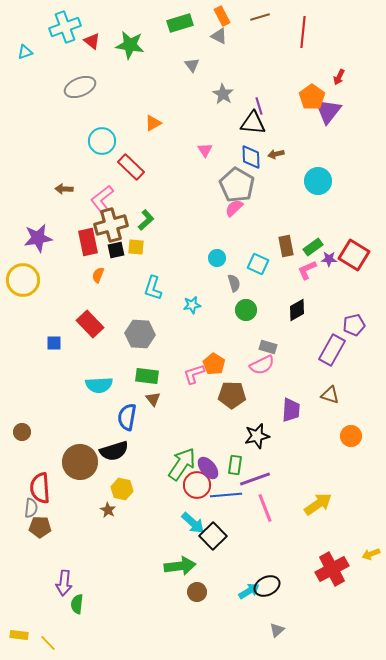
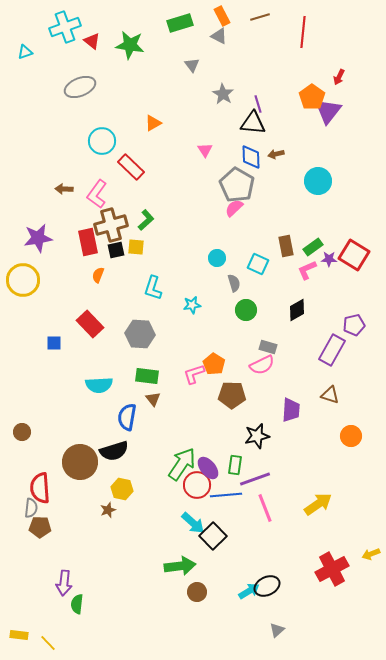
purple line at (259, 106): moved 1 px left, 2 px up
pink L-shape at (102, 199): moved 5 px left, 5 px up; rotated 16 degrees counterclockwise
brown star at (108, 510): rotated 21 degrees clockwise
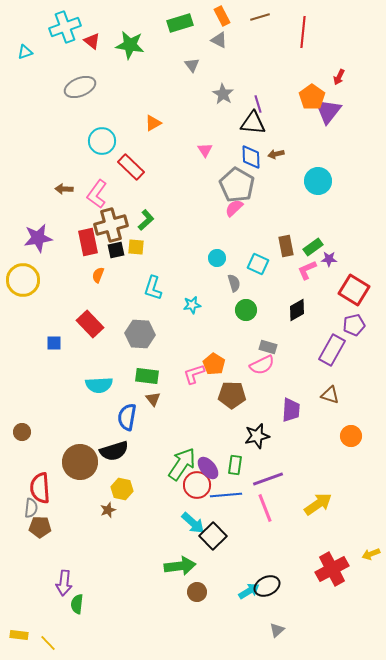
gray triangle at (219, 36): moved 4 px down
red square at (354, 255): moved 35 px down
purple line at (255, 479): moved 13 px right
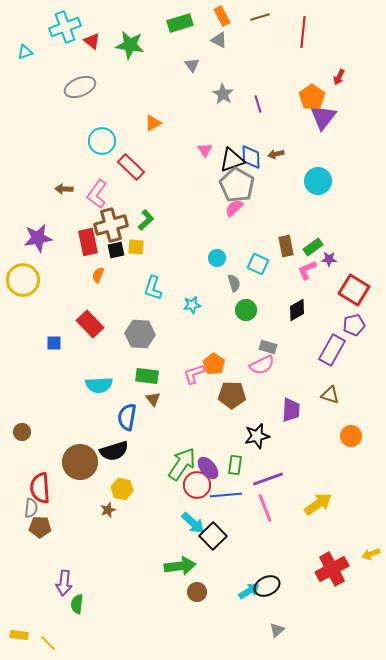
purple triangle at (328, 111): moved 5 px left, 6 px down
black triangle at (253, 123): moved 21 px left, 37 px down; rotated 24 degrees counterclockwise
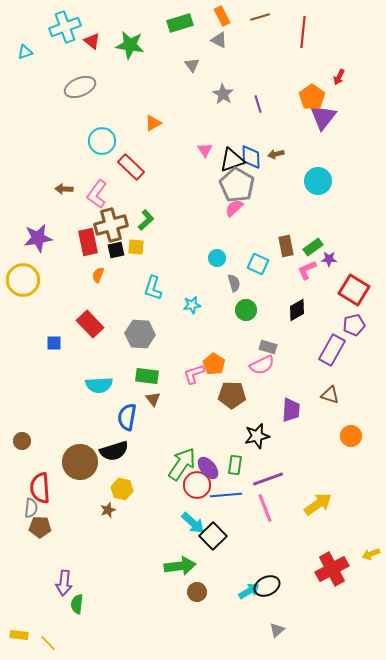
brown circle at (22, 432): moved 9 px down
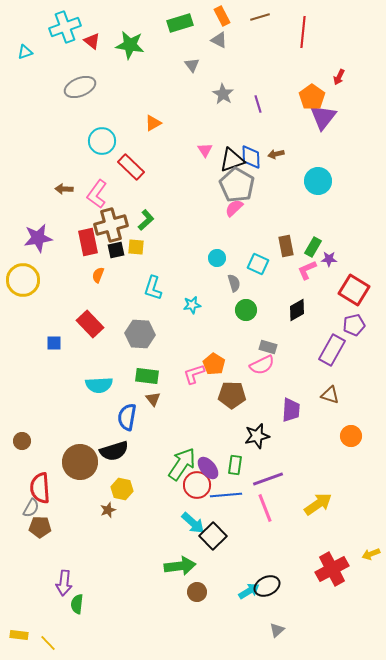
green rectangle at (313, 247): rotated 24 degrees counterclockwise
gray semicircle at (31, 508): rotated 24 degrees clockwise
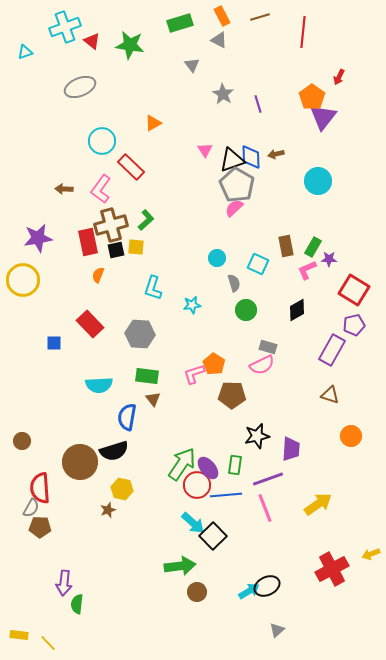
pink L-shape at (97, 194): moved 4 px right, 5 px up
purple trapezoid at (291, 410): moved 39 px down
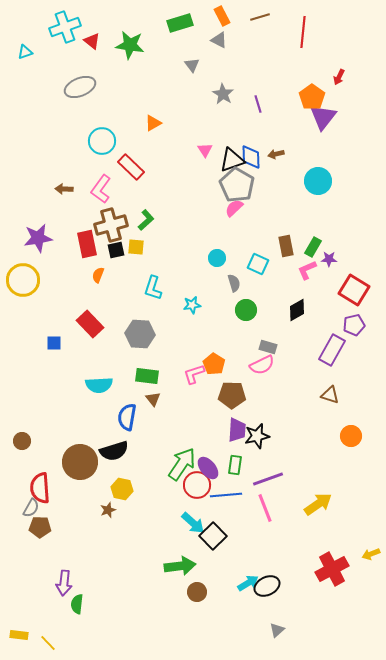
red rectangle at (88, 242): moved 1 px left, 2 px down
purple trapezoid at (291, 449): moved 54 px left, 19 px up
cyan arrow at (249, 591): moved 1 px left, 8 px up
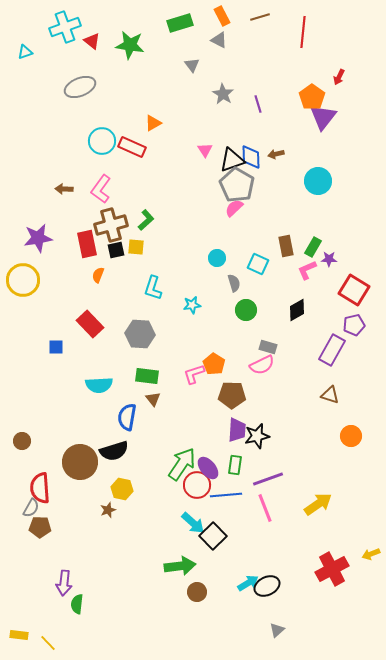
red rectangle at (131, 167): moved 1 px right, 20 px up; rotated 20 degrees counterclockwise
blue square at (54, 343): moved 2 px right, 4 px down
